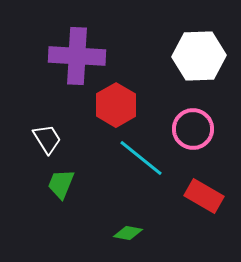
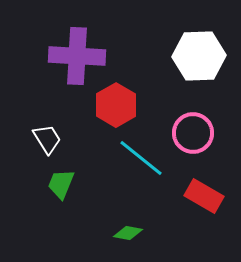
pink circle: moved 4 px down
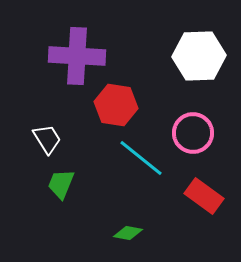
red hexagon: rotated 21 degrees counterclockwise
red rectangle: rotated 6 degrees clockwise
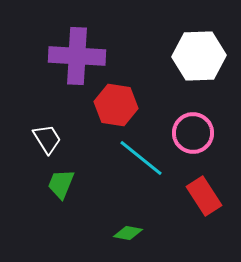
red rectangle: rotated 21 degrees clockwise
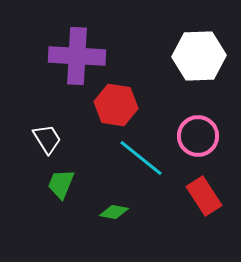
pink circle: moved 5 px right, 3 px down
green diamond: moved 14 px left, 21 px up
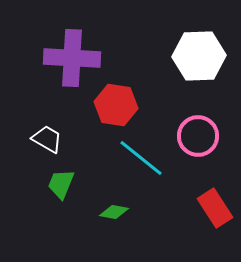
purple cross: moved 5 px left, 2 px down
white trapezoid: rotated 28 degrees counterclockwise
red rectangle: moved 11 px right, 12 px down
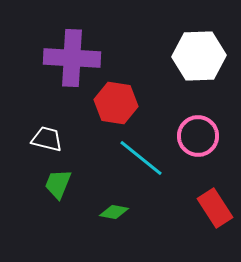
red hexagon: moved 2 px up
white trapezoid: rotated 16 degrees counterclockwise
green trapezoid: moved 3 px left
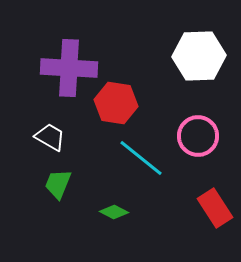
purple cross: moved 3 px left, 10 px down
white trapezoid: moved 3 px right, 2 px up; rotated 16 degrees clockwise
green diamond: rotated 16 degrees clockwise
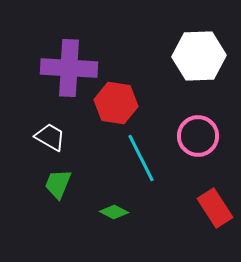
cyan line: rotated 24 degrees clockwise
